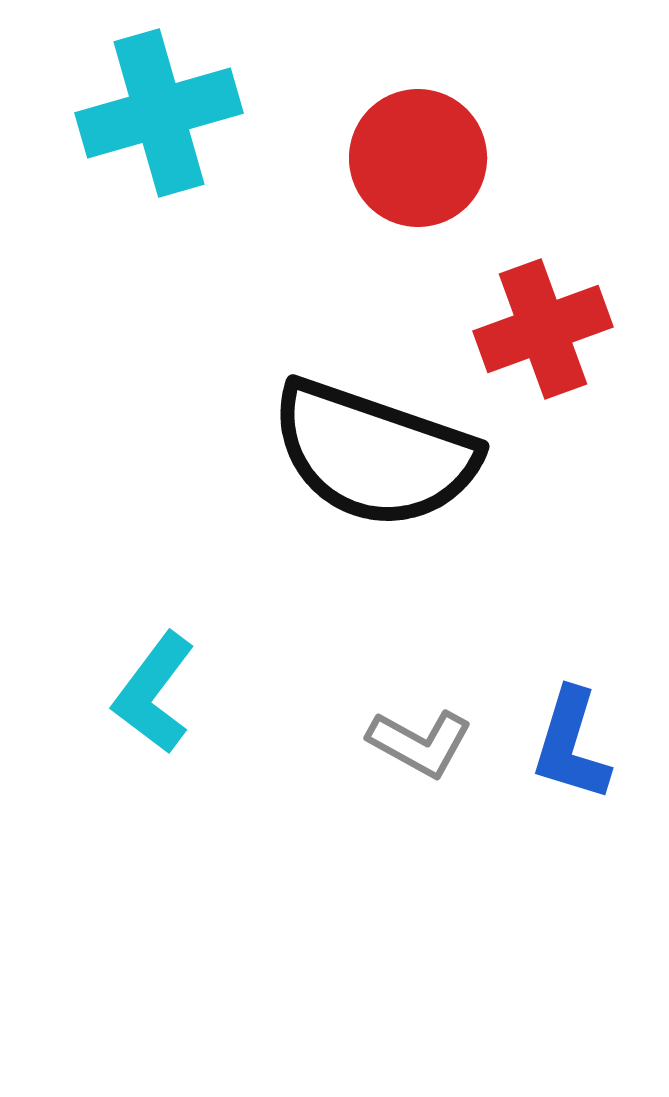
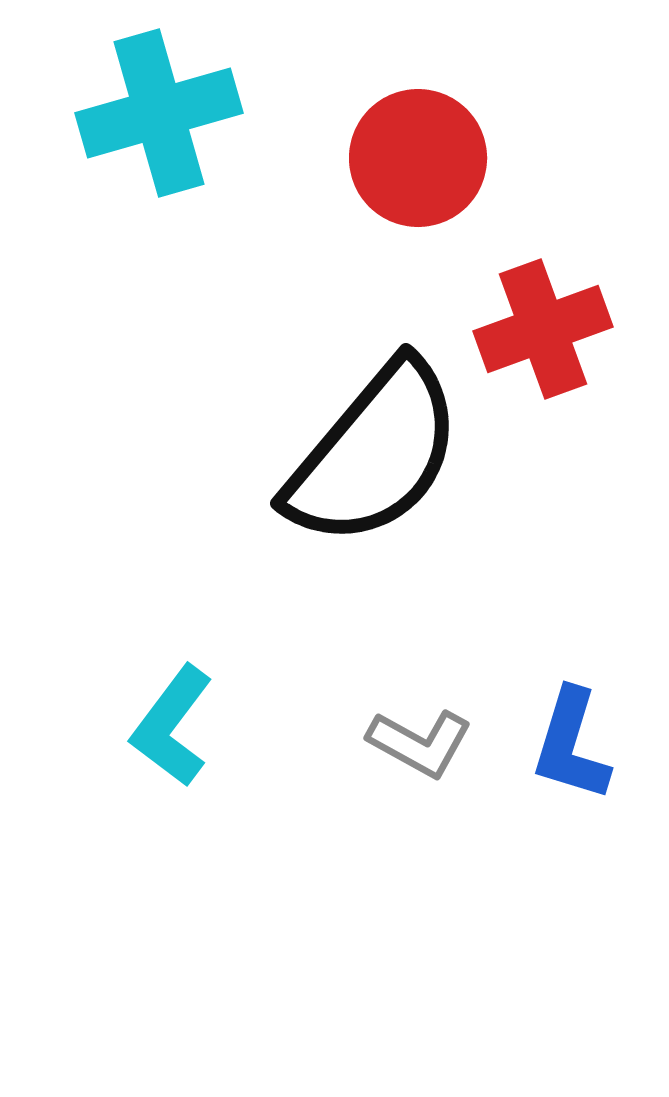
black semicircle: rotated 69 degrees counterclockwise
cyan L-shape: moved 18 px right, 33 px down
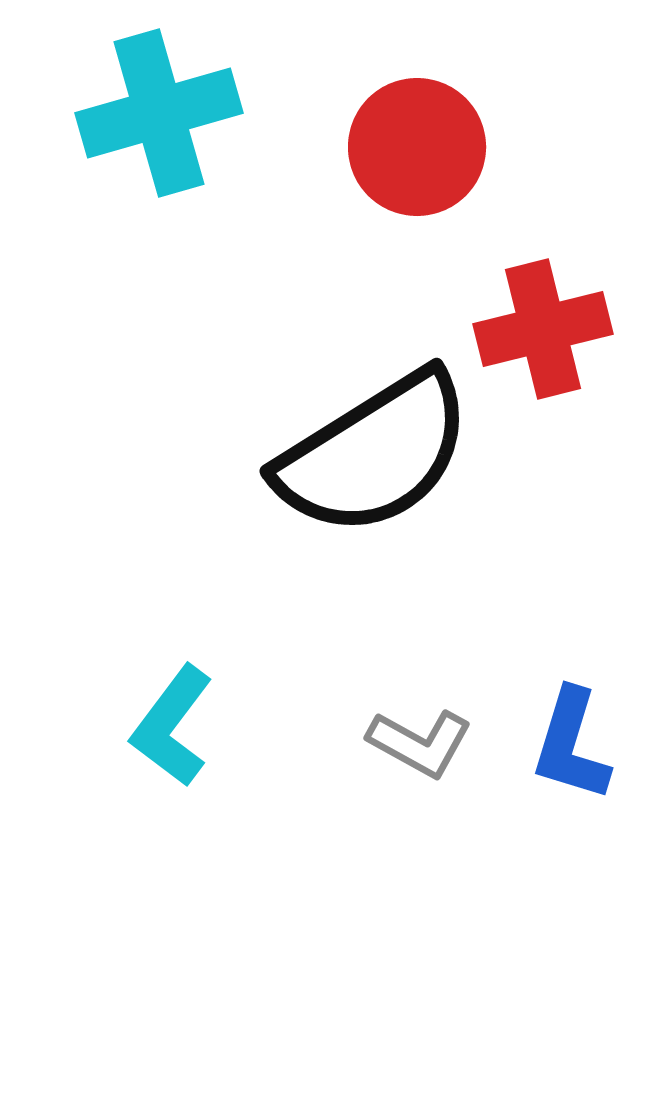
red circle: moved 1 px left, 11 px up
red cross: rotated 6 degrees clockwise
black semicircle: rotated 18 degrees clockwise
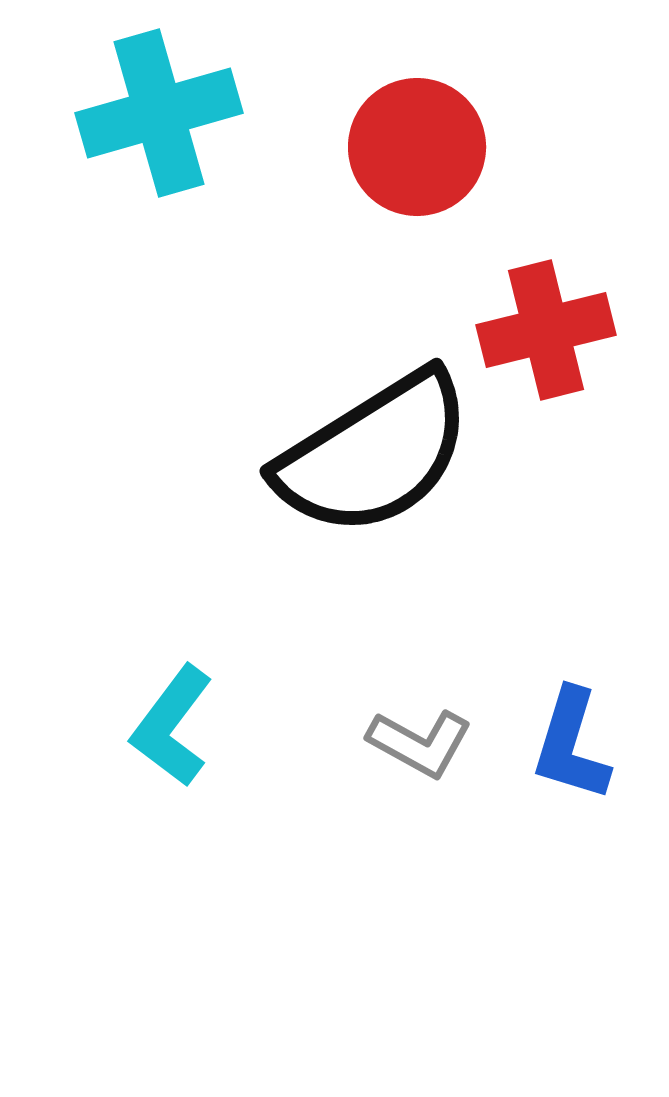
red cross: moved 3 px right, 1 px down
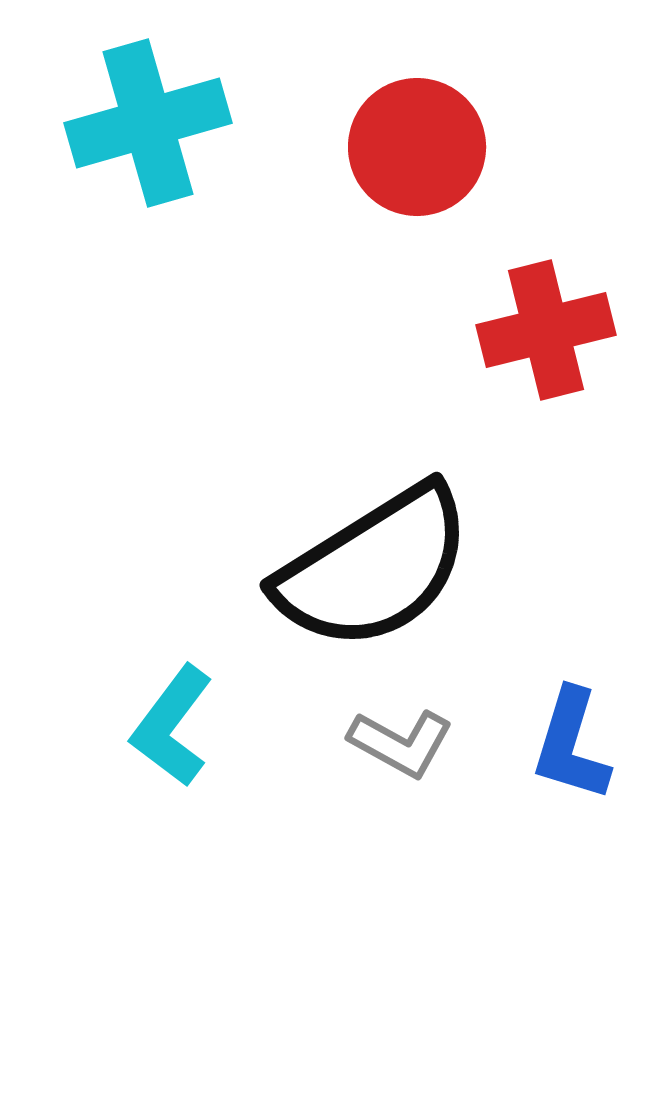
cyan cross: moved 11 px left, 10 px down
black semicircle: moved 114 px down
gray L-shape: moved 19 px left
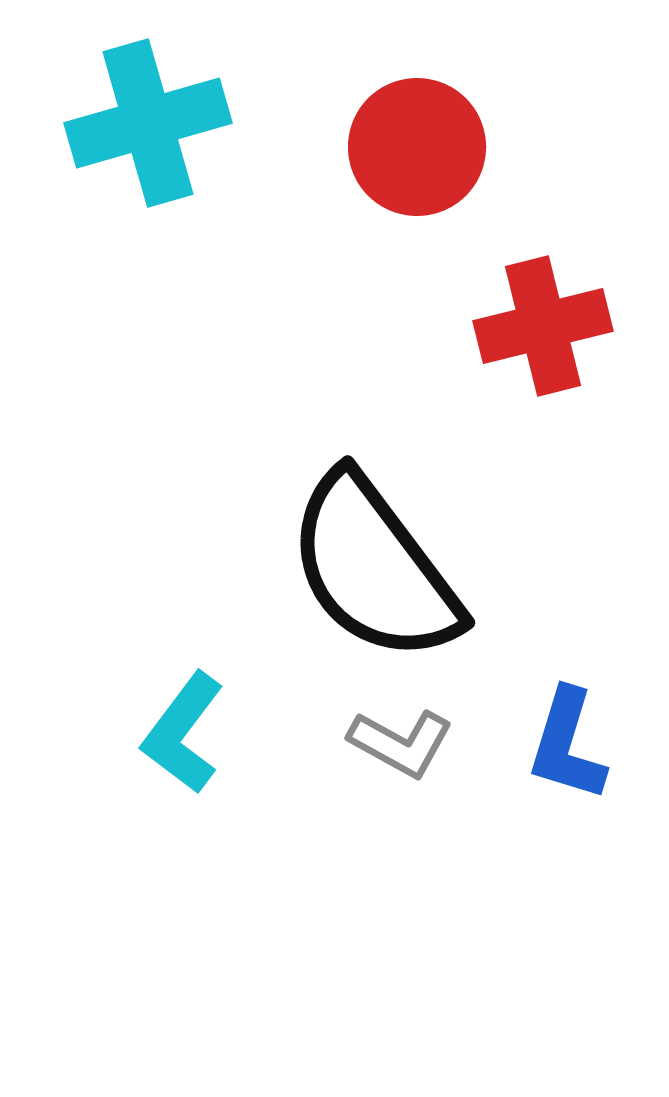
red cross: moved 3 px left, 4 px up
black semicircle: rotated 85 degrees clockwise
cyan L-shape: moved 11 px right, 7 px down
blue L-shape: moved 4 px left
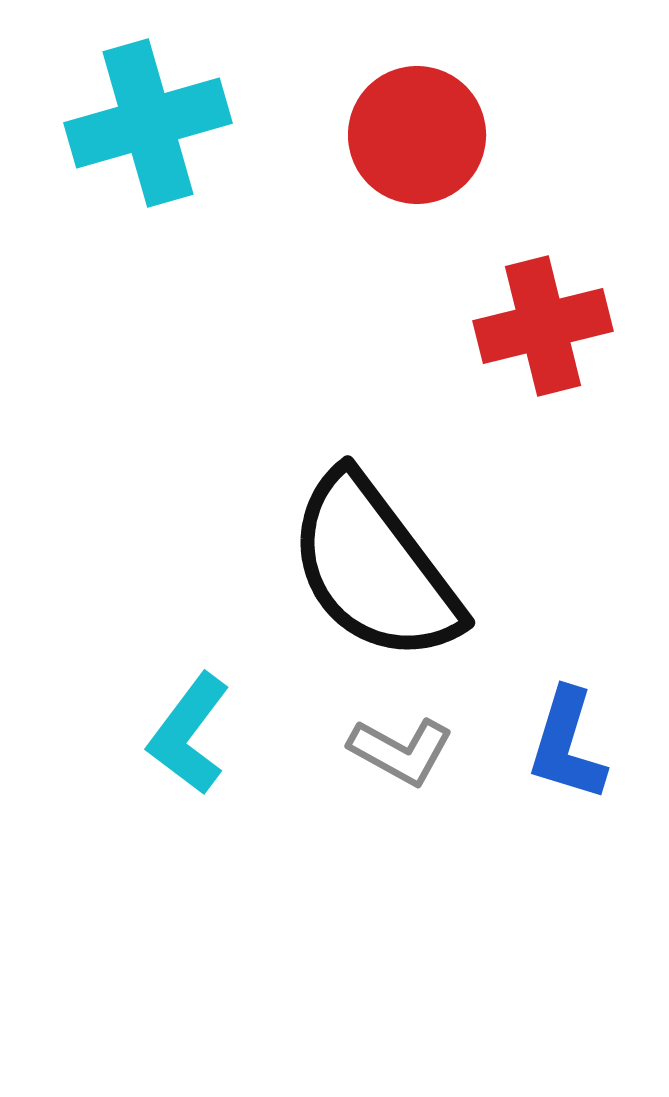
red circle: moved 12 px up
cyan L-shape: moved 6 px right, 1 px down
gray L-shape: moved 8 px down
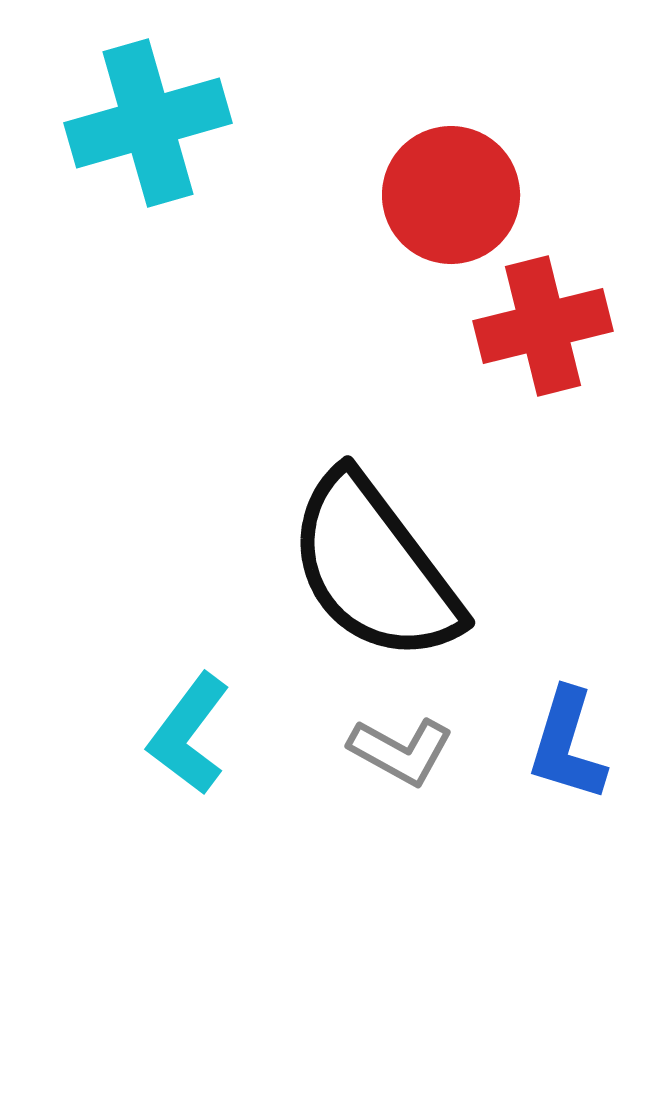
red circle: moved 34 px right, 60 px down
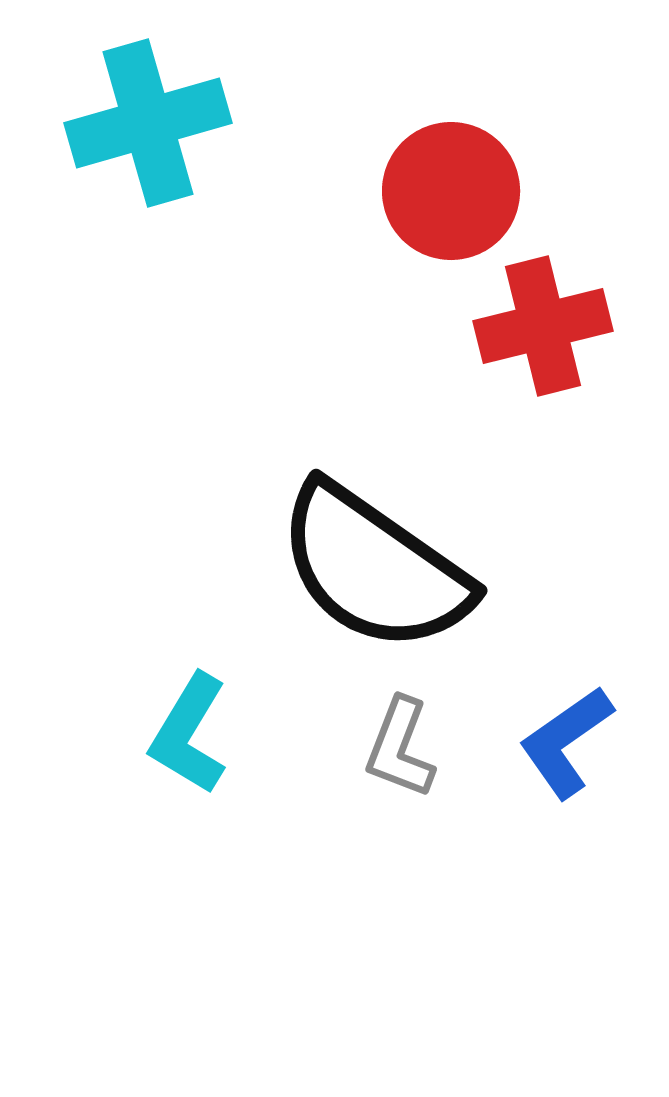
red circle: moved 4 px up
black semicircle: rotated 18 degrees counterclockwise
cyan L-shape: rotated 6 degrees counterclockwise
blue L-shape: moved 1 px left, 3 px up; rotated 38 degrees clockwise
gray L-shape: moved 1 px left, 3 px up; rotated 82 degrees clockwise
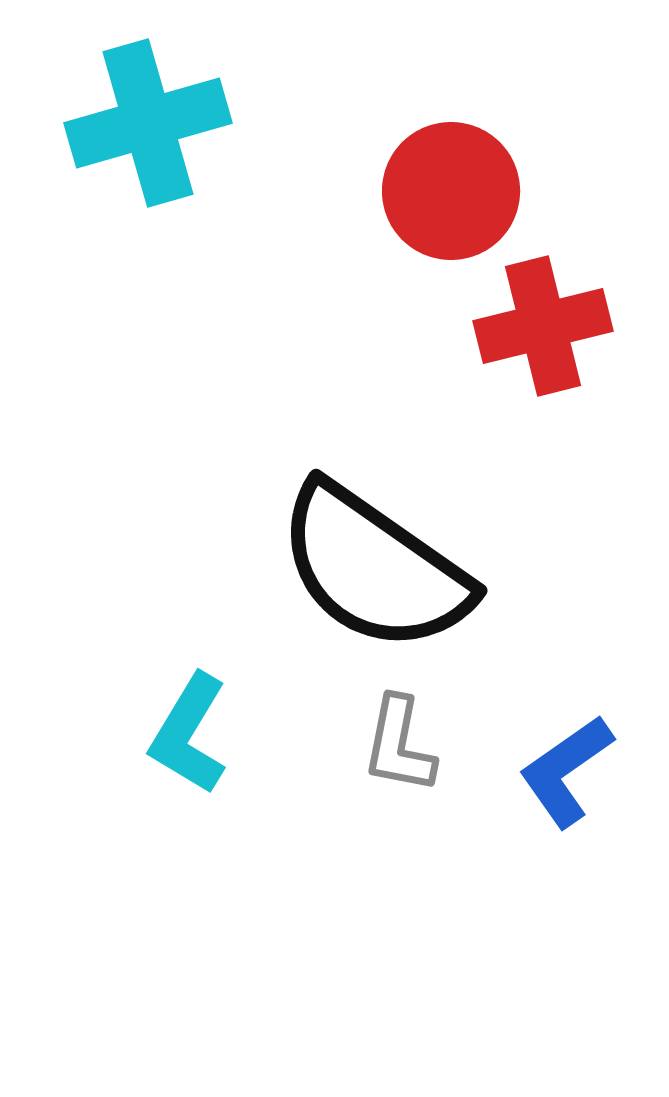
blue L-shape: moved 29 px down
gray L-shape: moved 1 px left, 3 px up; rotated 10 degrees counterclockwise
